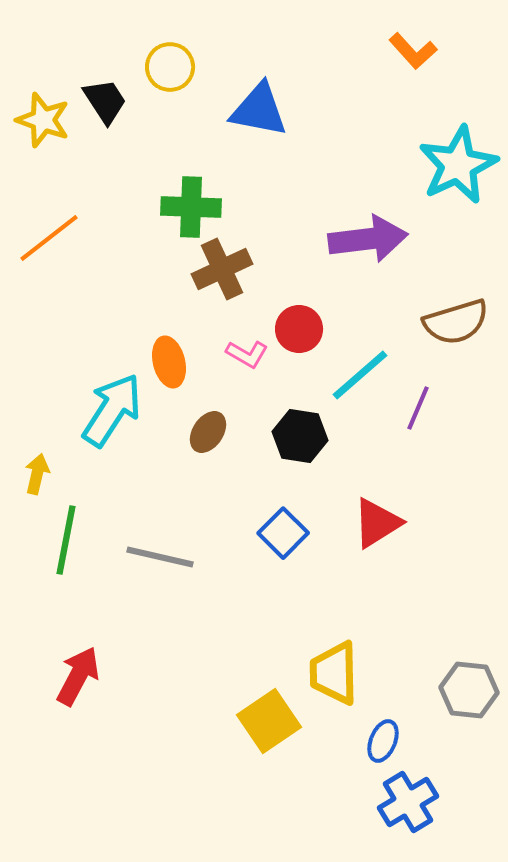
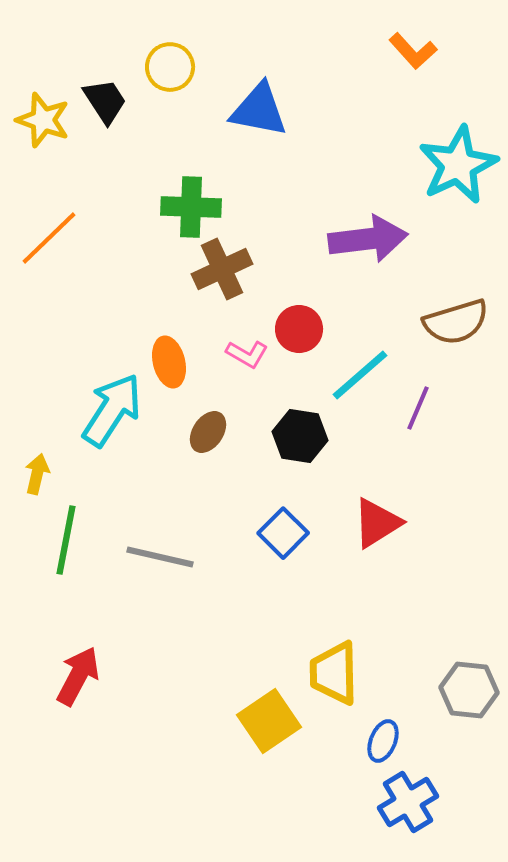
orange line: rotated 6 degrees counterclockwise
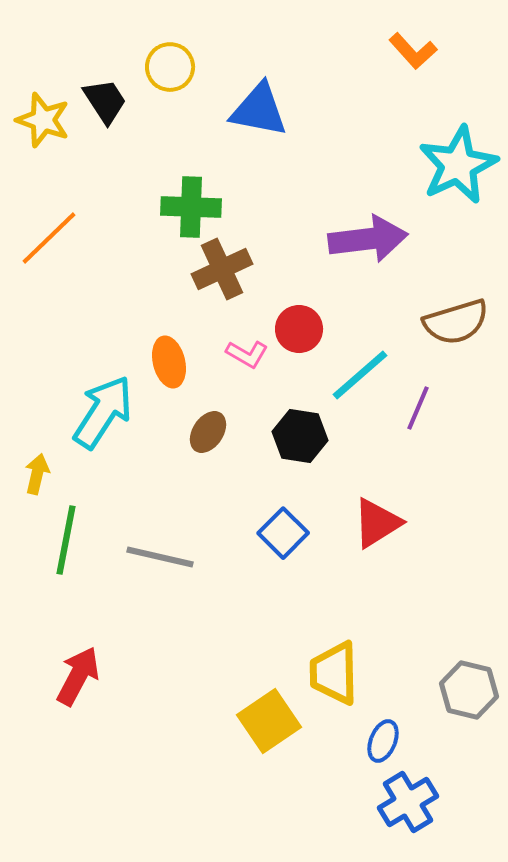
cyan arrow: moved 9 px left, 2 px down
gray hexagon: rotated 8 degrees clockwise
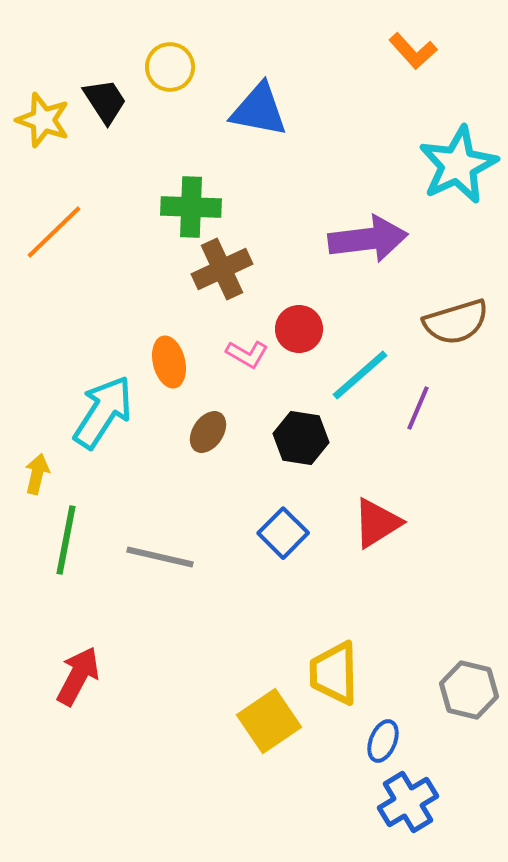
orange line: moved 5 px right, 6 px up
black hexagon: moved 1 px right, 2 px down
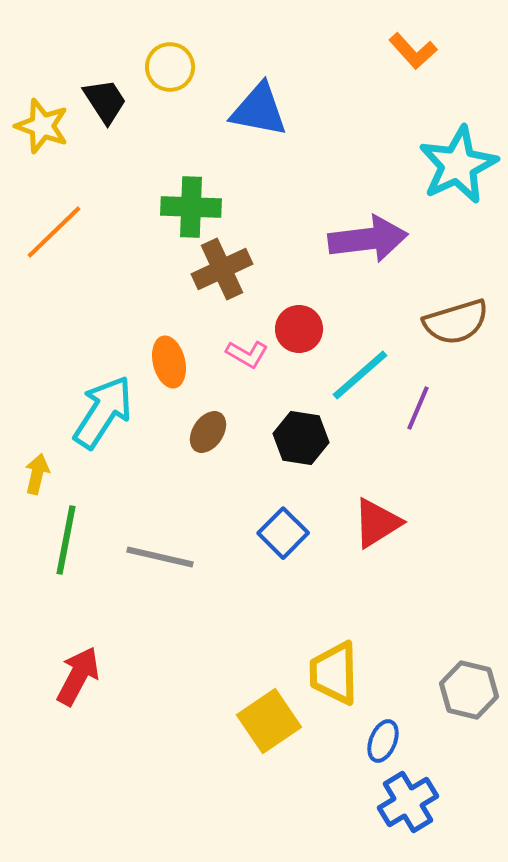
yellow star: moved 1 px left, 6 px down
